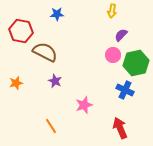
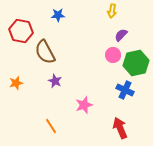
blue star: moved 1 px right, 1 px down
brown semicircle: rotated 145 degrees counterclockwise
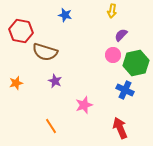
blue star: moved 7 px right; rotated 16 degrees clockwise
brown semicircle: rotated 45 degrees counterclockwise
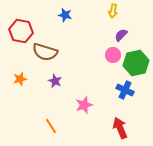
yellow arrow: moved 1 px right
orange star: moved 4 px right, 4 px up
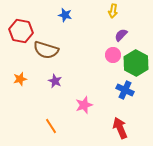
brown semicircle: moved 1 px right, 2 px up
green hexagon: rotated 20 degrees counterclockwise
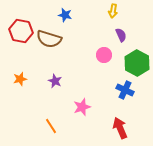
purple semicircle: rotated 112 degrees clockwise
brown semicircle: moved 3 px right, 11 px up
pink circle: moved 9 px left
green hexagon: moved 1 px right
pink star: moved 2 px left, 2 px down
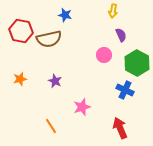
brown semicircle: rotated 30 degrees counterclockwise
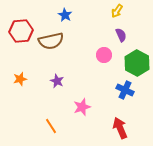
yellow arrow: moved 4 px right; rotated 24 degrees clockwise
blue star: rotated 16 degrees clockwise
red hexagon: rotated 15 degrees counterclockwise
brown semicircle: moved 2 px right, 2 px down
purple star: moved 2 px right
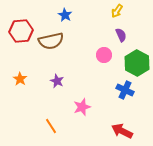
orange star: rotated 24 degrees counterclockwise
red arrow: moved 2 px right, 3 px down; rotated 40 degrees counterclockwise
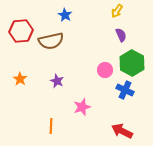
pink circle: moved 1 px right, 15 px down
green hexagon: moved 5 px left
orange line: rotated 35 degrees clockwise
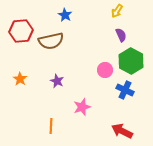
green hexagon: moved 1 px left, 2 px up
